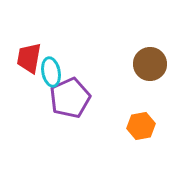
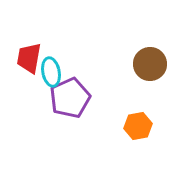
orange hexagon: moved 3 px left
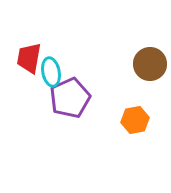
orange hexagon: moved 3 px left, 6 px up
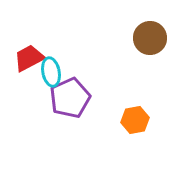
red trapezoid: rotated 52 degrees clockwise
brown circle: moved 26 px up
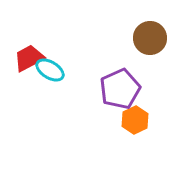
cyan ellipse: moved 1 px left, 2 px up; rotated 48 degrees counterclockwise
purple pentagon: moved 50 px right, 9 px up
orange hexagon: rotated 16 degrees counterclockwise
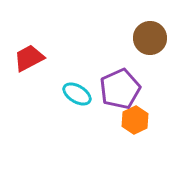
cyan ellipse: moved 27 px right, 24 px down
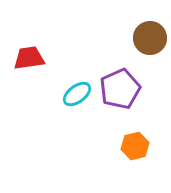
red trapezoid: rotated 20 degrees clockwise
cyan ellipse: rotated 68 degrees counterclockwise
orange hexagon: moved 26 px down; rotated 12 degrees clockwise
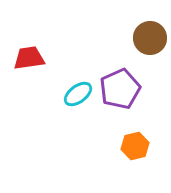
cyan ellipse: moved 1 px right
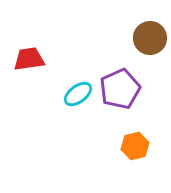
red trapezoid: moved 1 px down
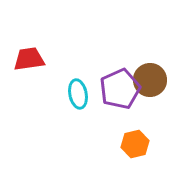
brown circle: moved 42 px down
cyan ellipse: rotated 64 degrees counterclockwise
orange hexagon: moved 2 px up
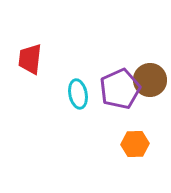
red trapezoid: moved 1 px right; rotated 76 degrees counterclockwise
orange hexagon: rotated 12 degrees clockwise
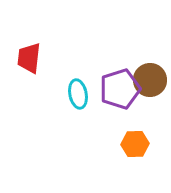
red trapezoid: moved 1 px left, 1 px up
purple pentagon: rotated 6 degrees clockwise
